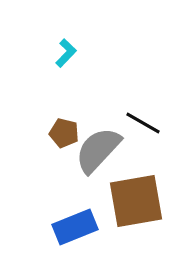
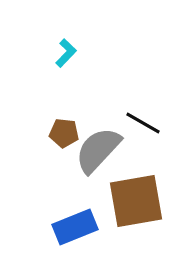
brown pentagon: rotated 8 degrees counterclockwise
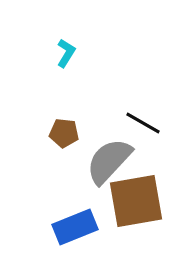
cyan L-shape: rotated 12 degrees counterclockwise
gray semicircle: moved 11 px right, 11 px down
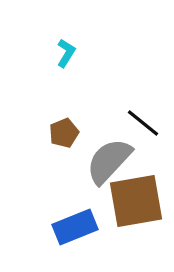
black line: rotated 9 degrees clockwise
brown pentagon: rotated 28 degrees counterclockwise
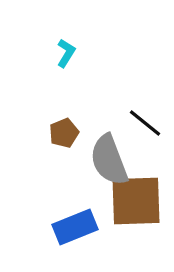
black line: moved 2 px right
gray semicircle: moved 1 px up; rotated 64 degrees counterclockwise
brown square: rotated 8 degrees clockwise
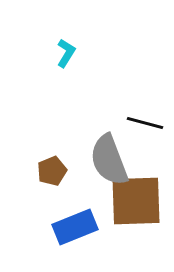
black line: rotated 24 degrees counterclockwise
brown pentagon: moved 12 px left, 38 px down
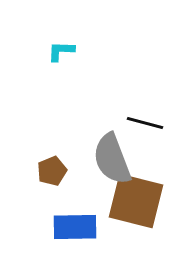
cyan L-shape: moved 5 px left, 2 px up; rotated 120 degrees counterclockwise
gray semicircle: moved 3 px right, 1 px up
brown square: rotated 16 degrees clockwise
blue rectangle: rotated 21 degrees clockwise
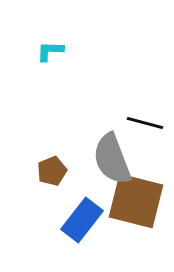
cyan L-shape: moved 11 px left
blue rectangle: moved 7 px right, 7 px up; rotated 51 degrees counterclockwise
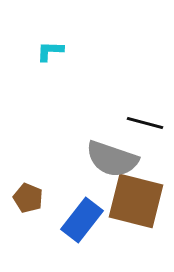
gray semicircle: rotated 50 degrees counterclockwise
brown pentagon: moved 24 px left, 27 px down; rotated 28 degrees counterclockwise
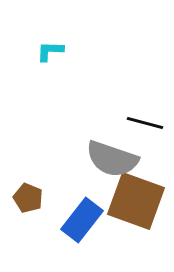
brown square: rotated 6 degrees clockwise
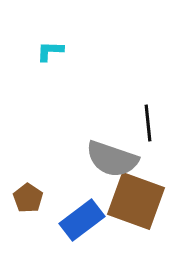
black line: moved 3 px right; rotated 69 degrees clockwise
brown pentagon: rotated 12 degrees clockwise
blue rectangle: rotated 15 degrees clockwise
